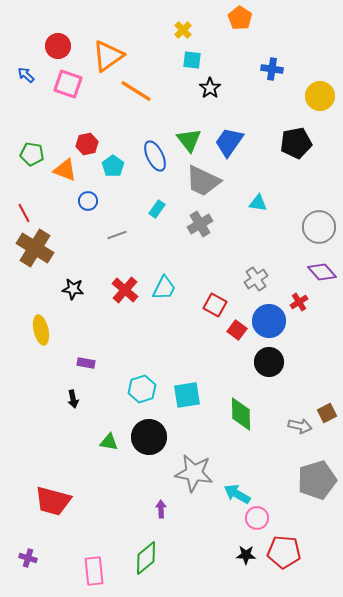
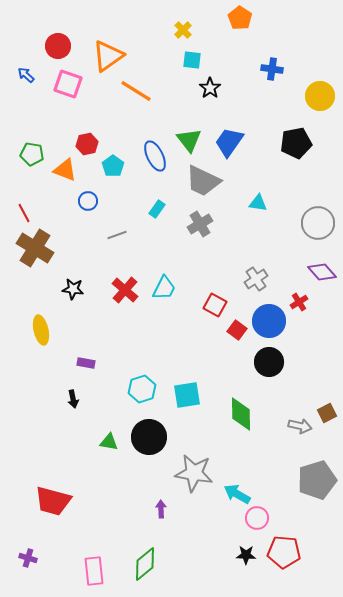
gray circle at (319, 227): moved 1 px left, 4 px up
green diamond at (146, 558): moved 1 px left, 6 px down
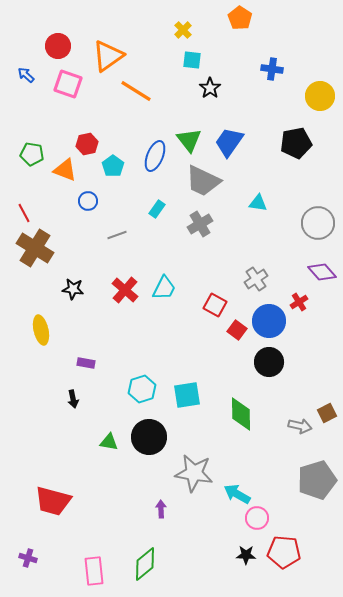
blue ellipse at (155, 156): rotated 48 degrees clockwise
